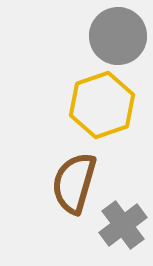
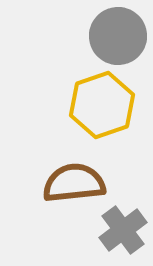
brown semicircle: rotated 68 degrees clockwise
gray cross: moved 5 px down
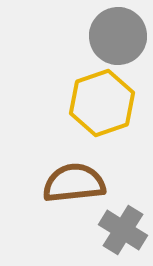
yellow hexagon: moved 2 px up
gray cross: rotated 21 degrees counterclockwise
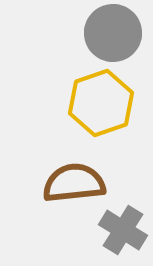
gray circle: moved 5 px left, 3 px up
yellow hexagon: moved 1 px left
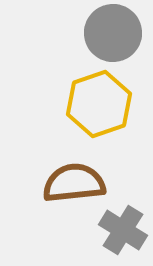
yellow hexagon: moved 2 px left, 1 px down
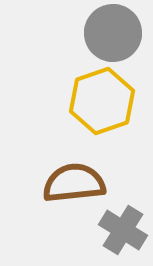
yellow hexagon: moved 3 px right, 3 px up
